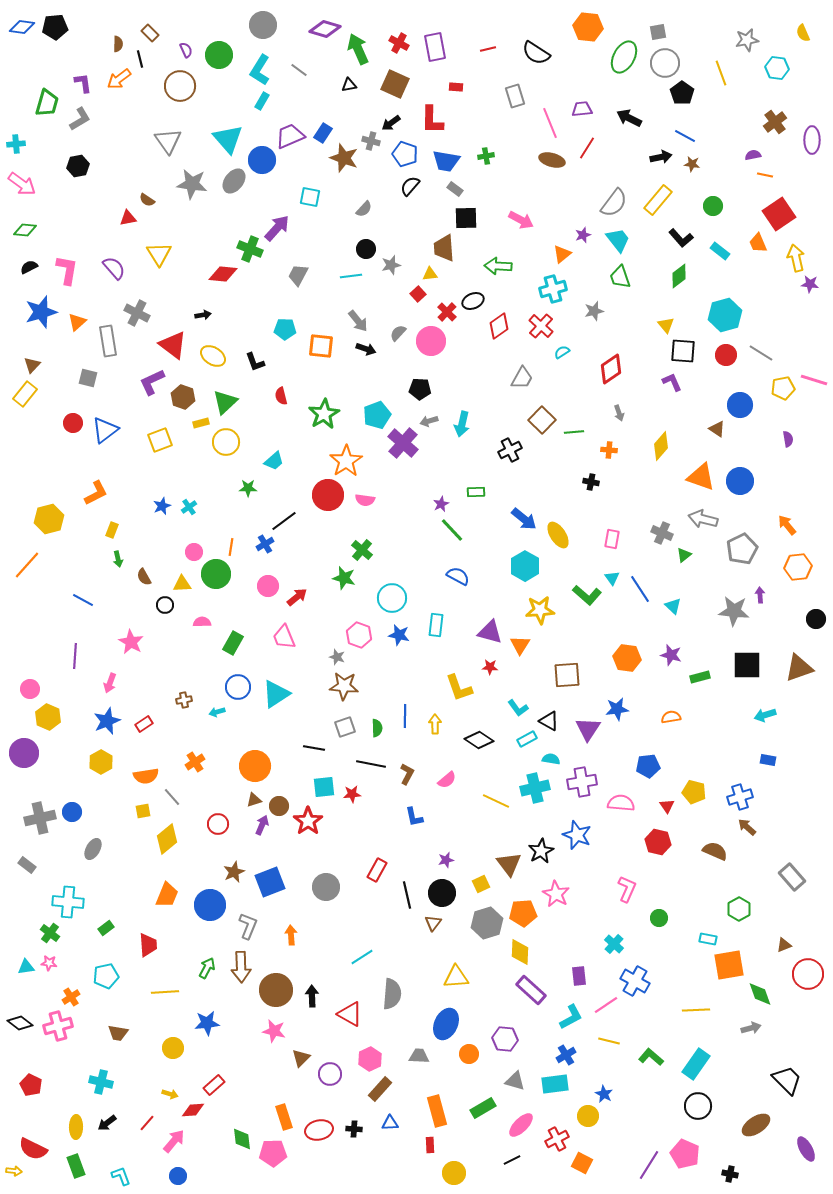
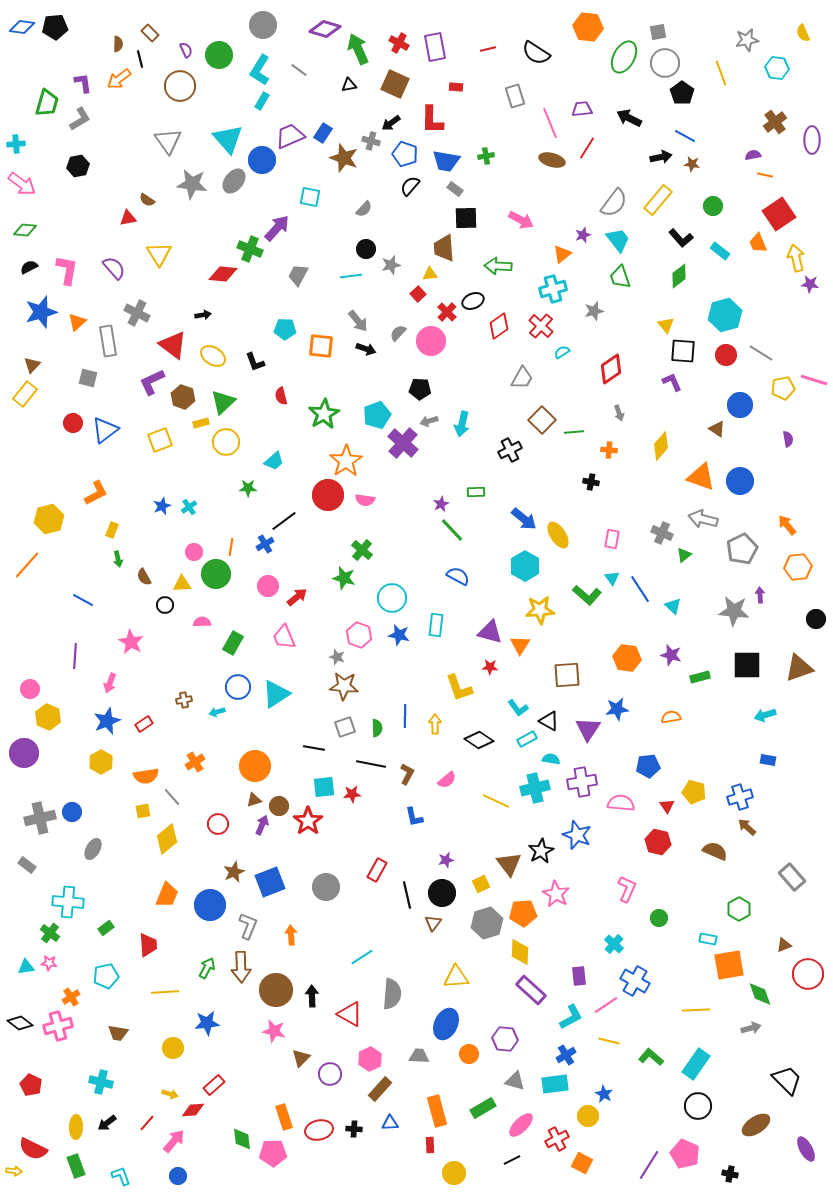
green triangle at (225, 402): moved 2 px left
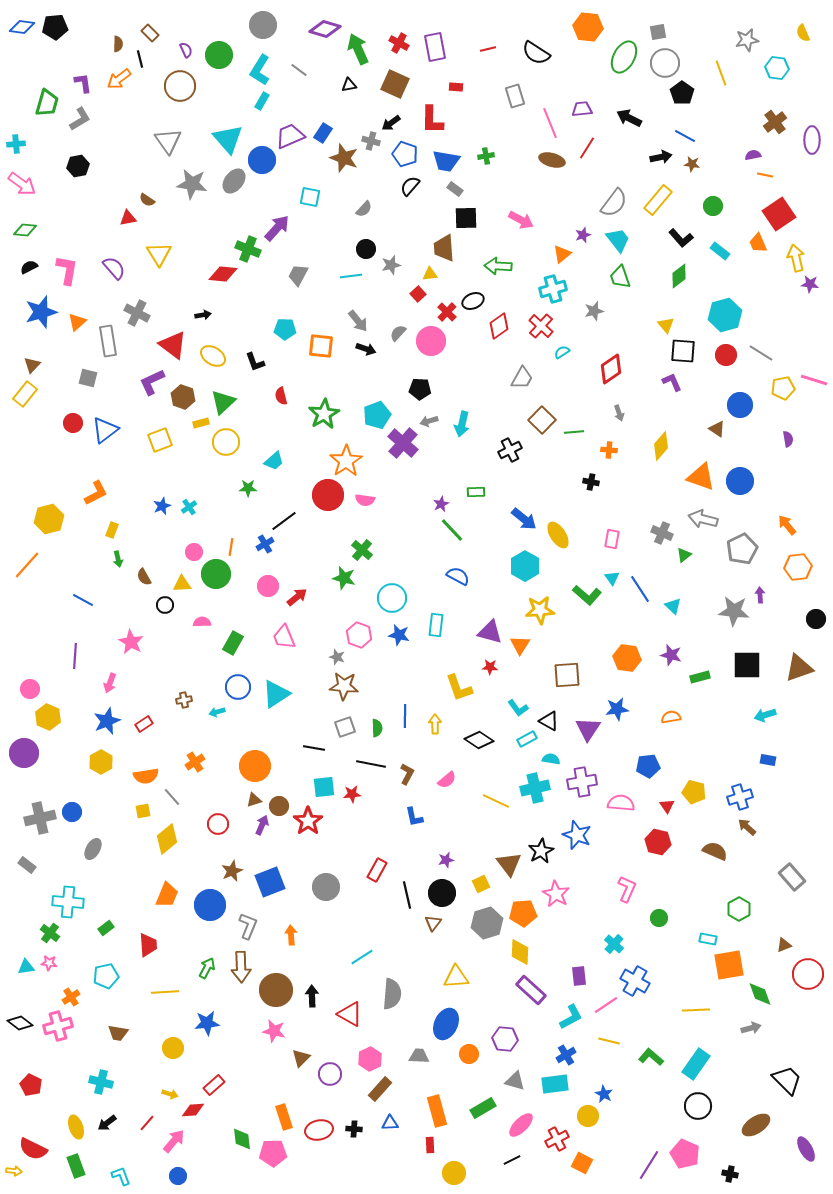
green cross at (250, 249): moved 2 px left
brown star at (234, 872): moved 2 px left, 1 px up
yellow ellipse at (76, 1127): rotated 20 degrees counterclockwise
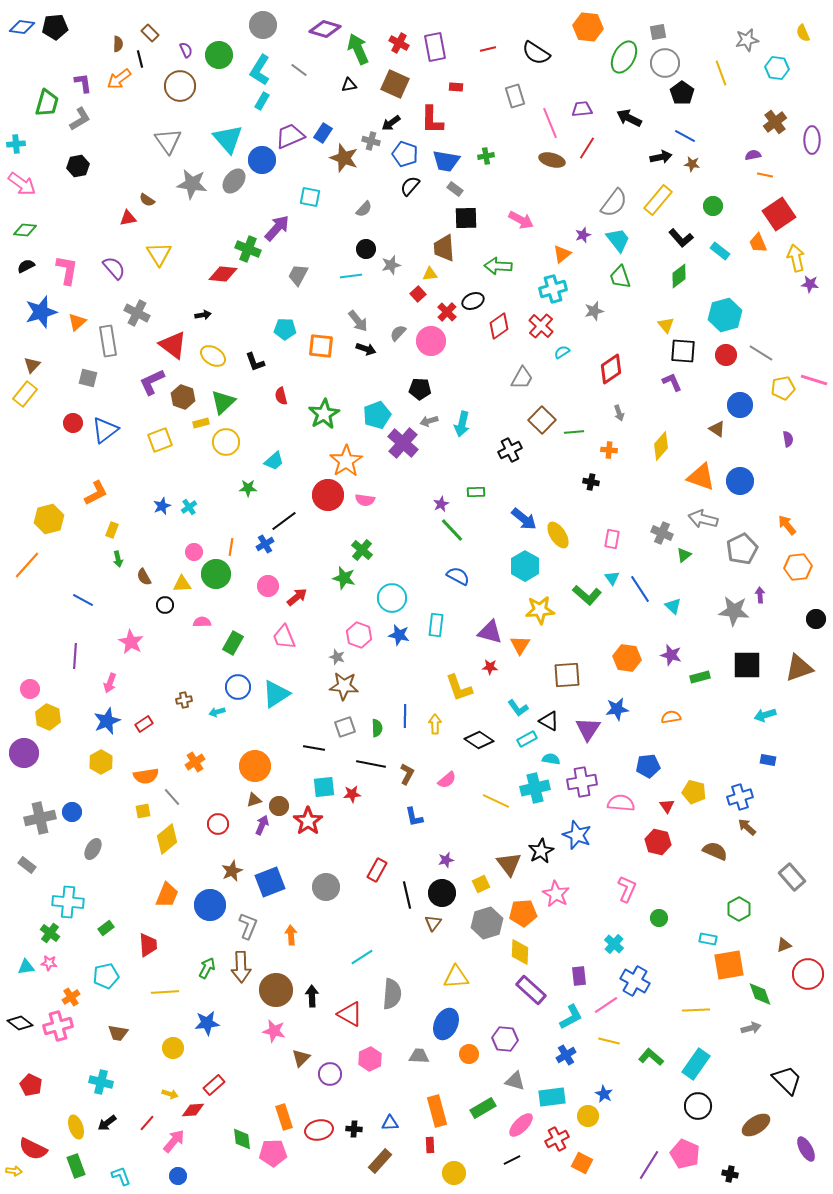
black semicircle at (29, 267): moved 3 px left, 1 px up
cyan rectangle at (555, 1084): moved 3 px left, 13 px down
brown rectangle at (380, 1089): moved 72 px down
